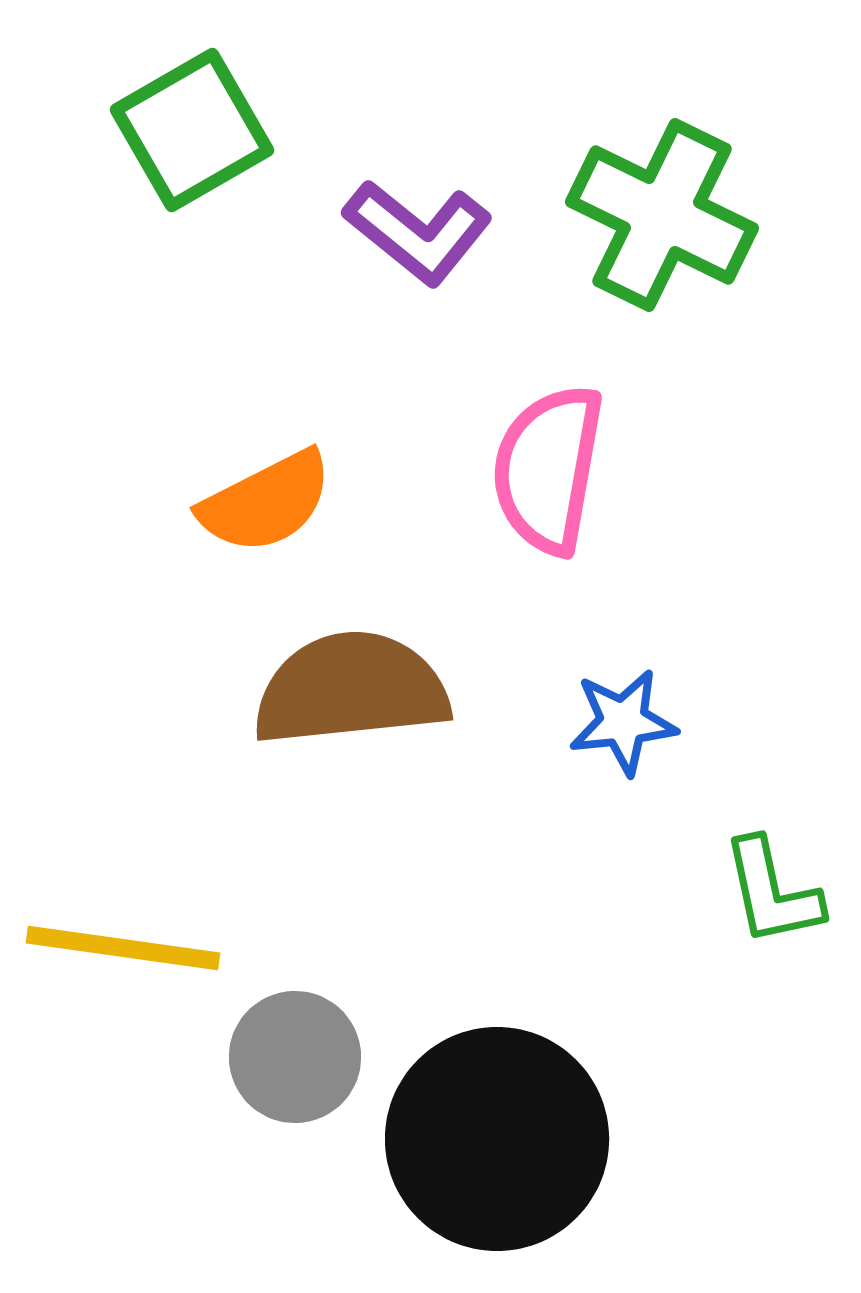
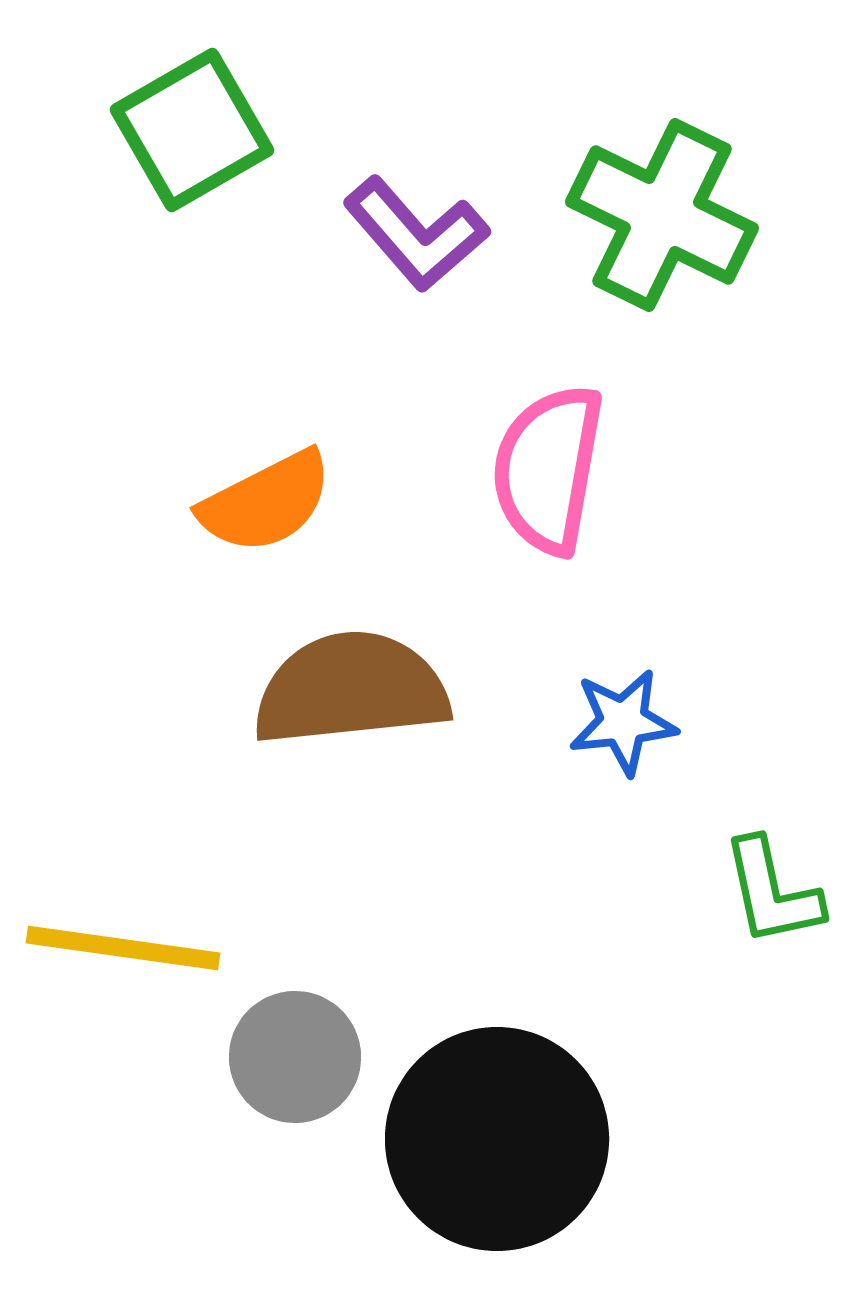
purple L-shape: moved 2 px left, 2 px down; rotated 10 degrees clockwise
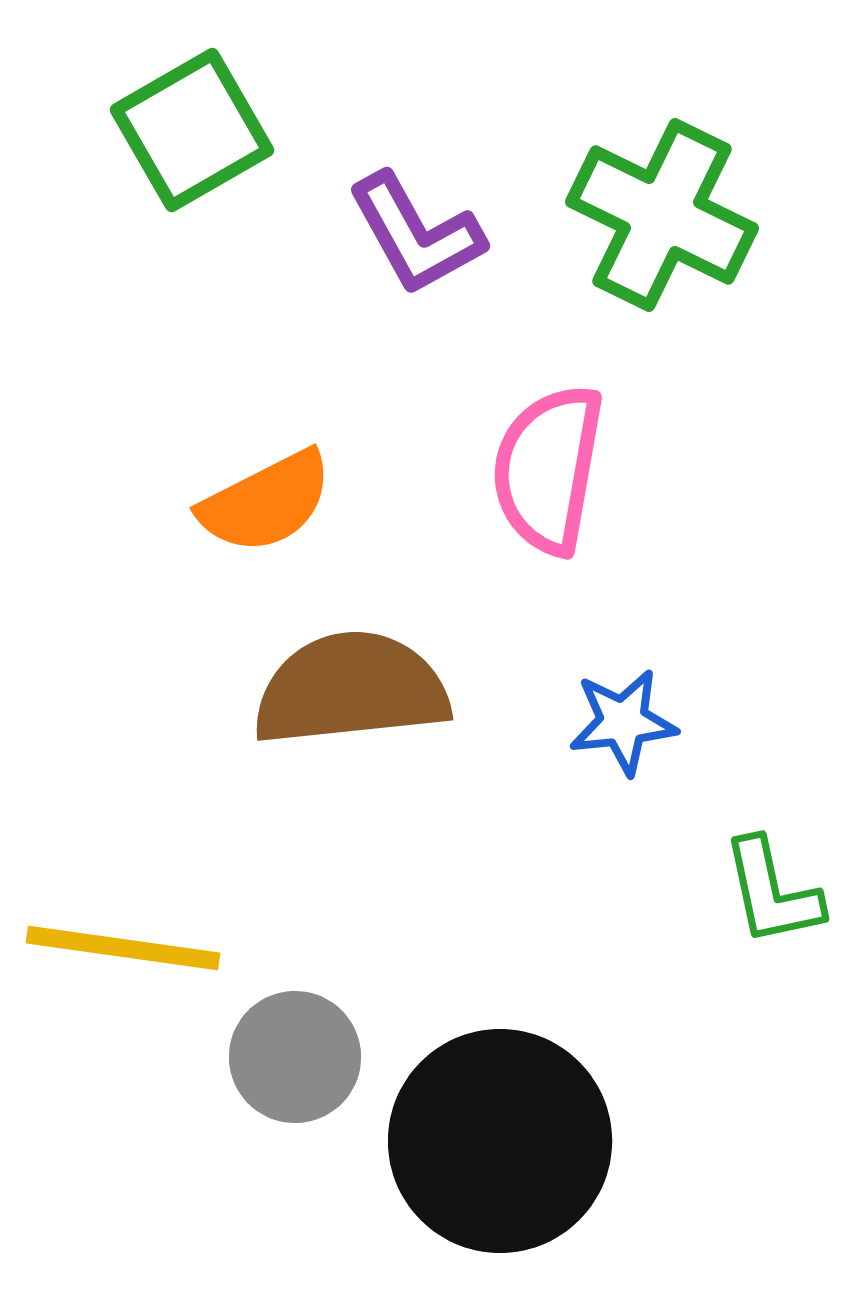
purple L-shape: rotated 12 degrees clockwise
black circle: moved 3 px right, 2 px down
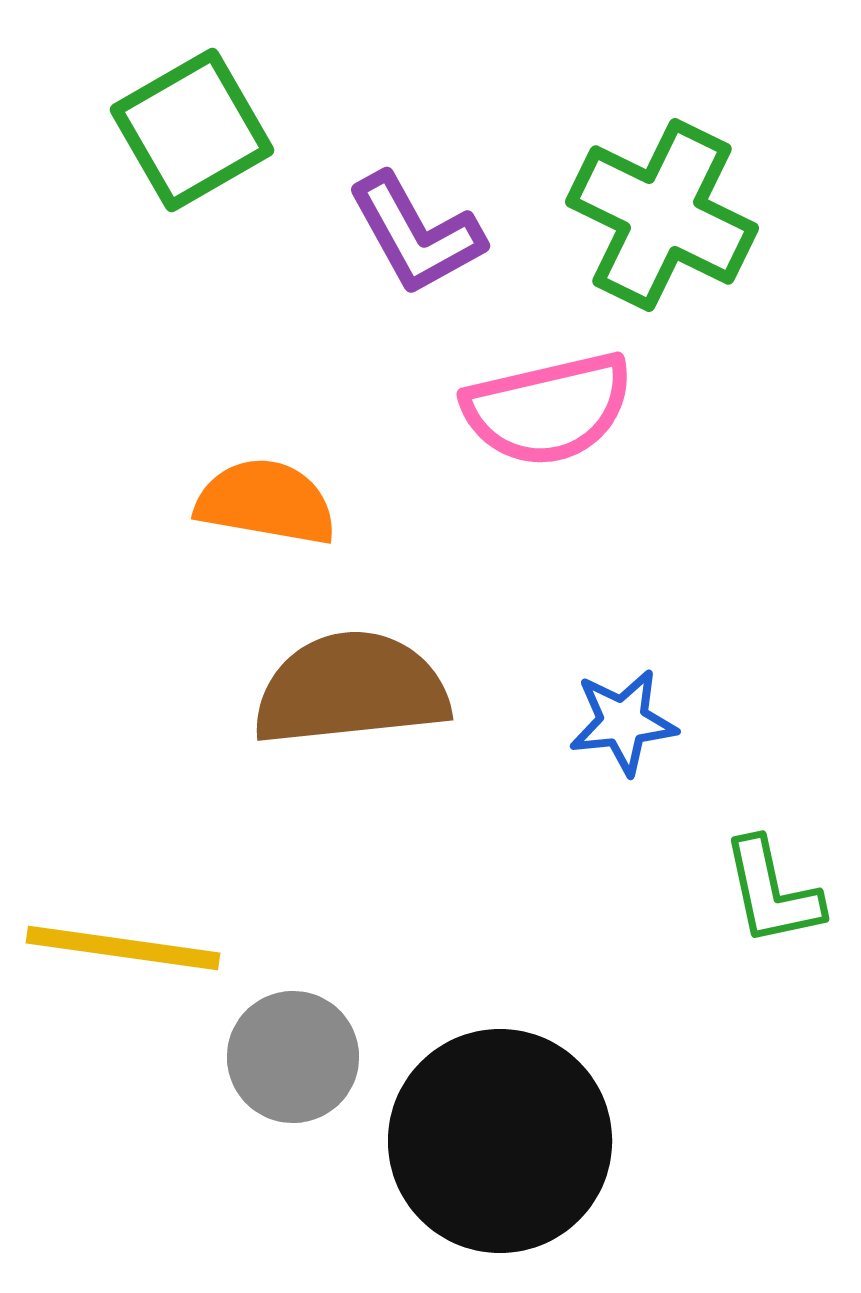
pink semicircle: moved 60 px up; rotated 113 degrees counterclockwise
orange semicircle: rotated 143 degrees counterclockwise
gray circle: moved 2 px left
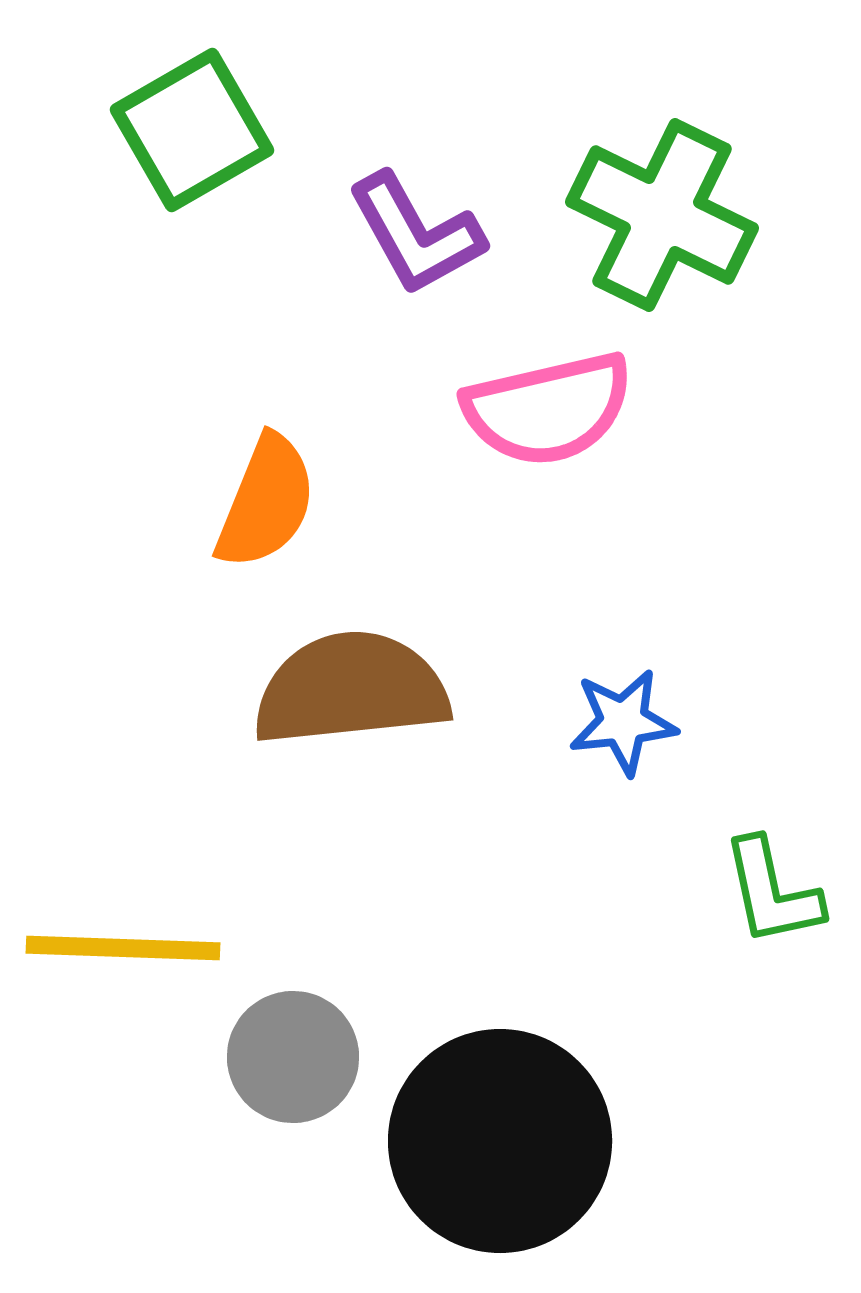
orange semicircle: rotated 102 degrees clockwise
yellow line: rotated 6 degrees counterclockwise
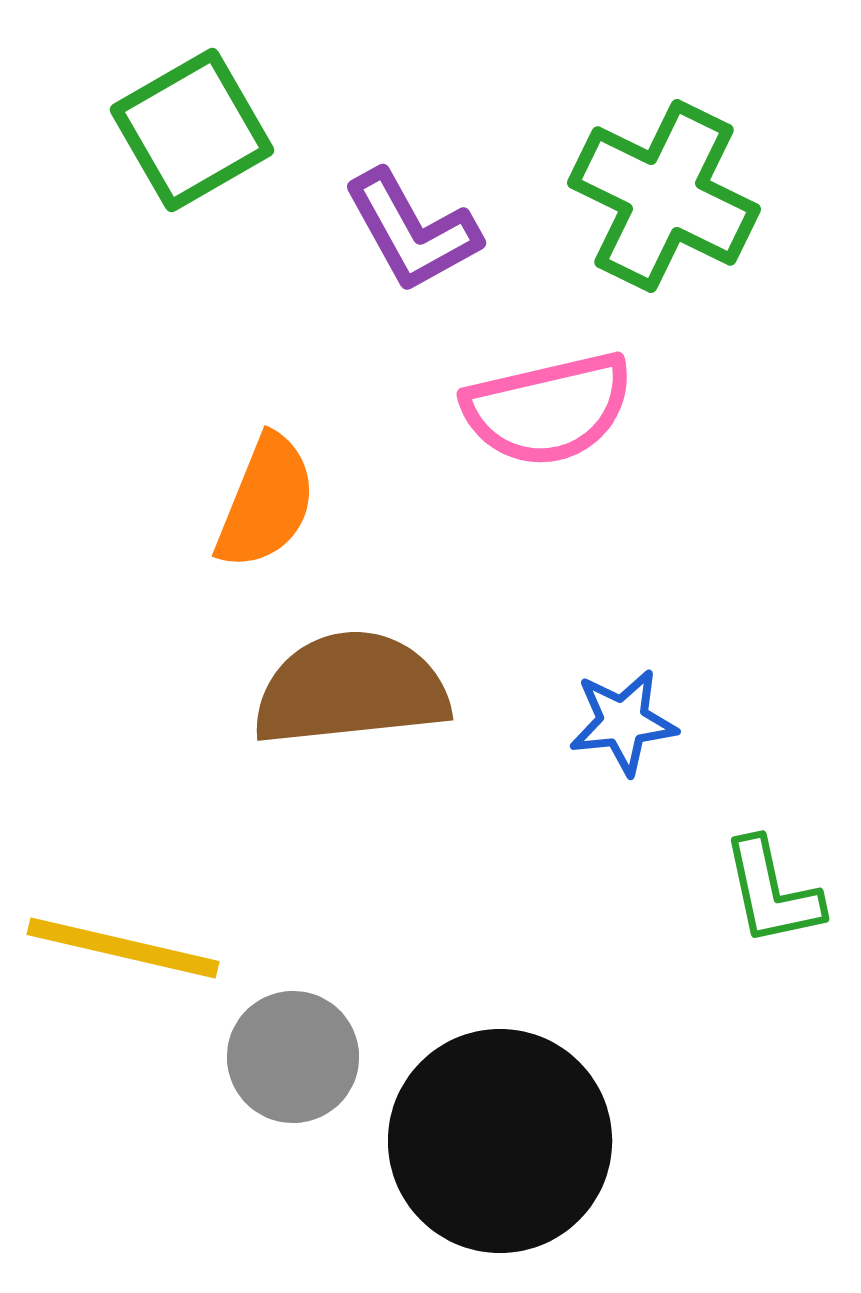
green cross: moved 2 px right, 19 px up
purple L-shape: moved 4 px left, 3 px up
yellow line: rotated 11 degrees clockwise
